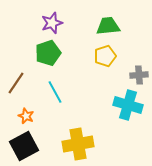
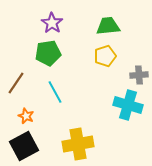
purple star: rotated 20 degrees counterclockwise
green pentagon: rotated 10 degrees clockwise
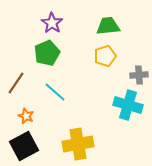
green pentagon: moved 1 px left; rotated 15 degrees counterclockwise
cyan line: rotated 20 degrees counterclockwise
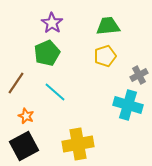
gray cross: rotated 24 degrees counterclockwise
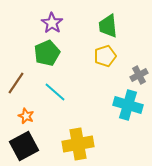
green trapezoid: rotated 90 degrees counterclockwise
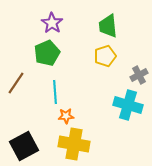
cyan line: rotated 45 degrees clockwise
orange star: moved 40 px right; rotated 28 degrees counterclockwise
yellow cross: moved 4 px left; rotated 20 degrees clockwise
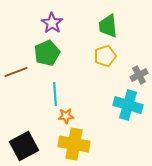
brown line: moved 11 px up; rotated 35 degrees clockwise
cyan line: moved 2 px down
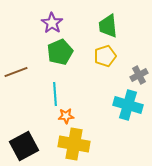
green pentagon: moved 13 px right, 1 px up
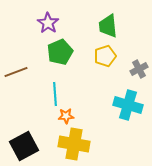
purple star: moved 4 px left
gray cross: moved 6 px up
